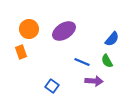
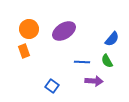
orange rectangle: moved 3 px right, 1 px up
blue line: rotated 21 degrees counterclockwise
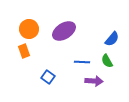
blue square: moved 4 px left, 9 px up
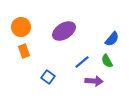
orange circle: moved 8 px left, 2 px up
blue line: rotated 42 degrees counterclockwise
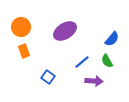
purple ellipse: moved 1 px right
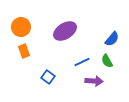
blue line: rotated 14 degrees clockwise
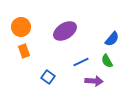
blue line: moved 1 px left
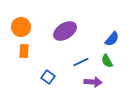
orange rectangle: rotated 24 degrees clockwise
purple arrow: moved 1 px left, 1 px down
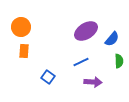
purple ellipse: moved 21 px right
green semicircle: moved 12 px right; rotated 152 degrees counterclockwise
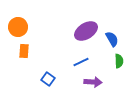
orange circle: moved 3 px left
blue semicircle: rotated 70 degrees counterclockwise
blue square: moved 2 px down
